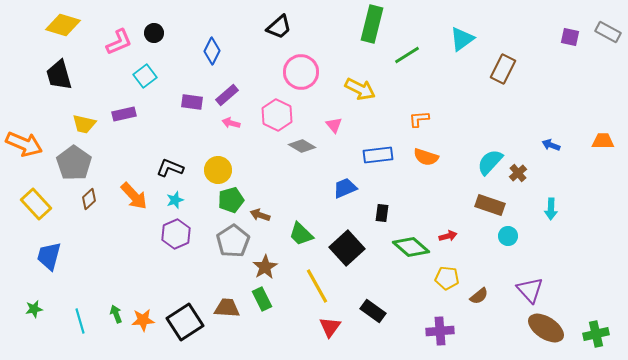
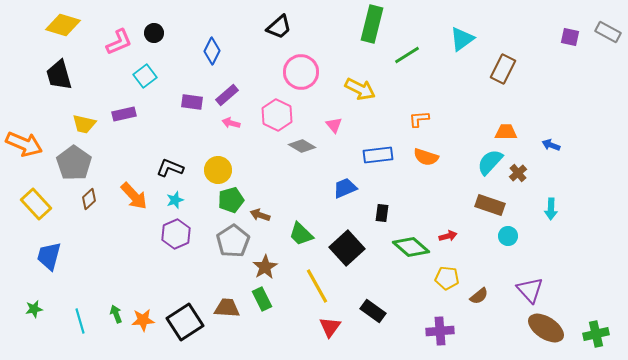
orange trapezoid at (603, 141): moved 97 px left, 9 px up
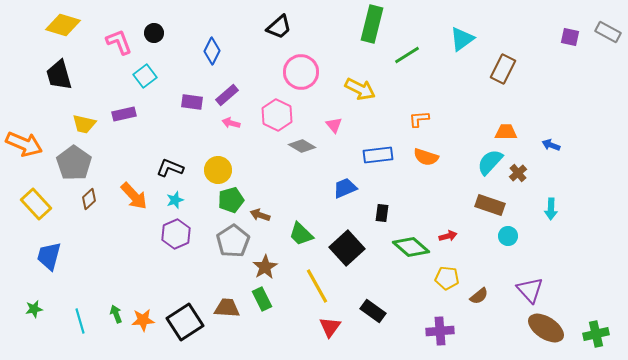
pink L-shape at (119, 42): rotated 88 degrees counterclockwise
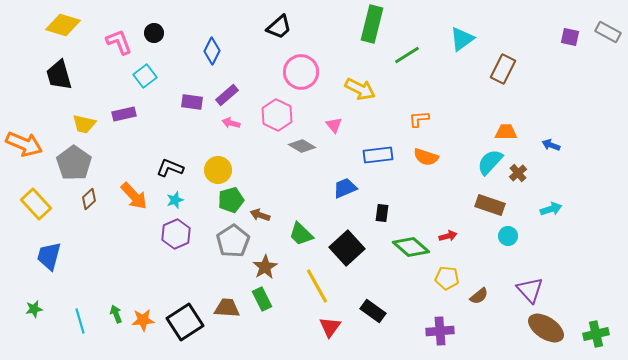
cyan arrow at (551, 209): rotated 110 degrees counterclockwise
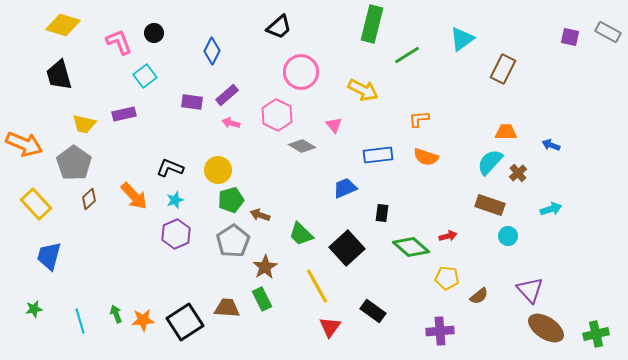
yellow arrow at (360, 89): moved 3 px right, 1 px down
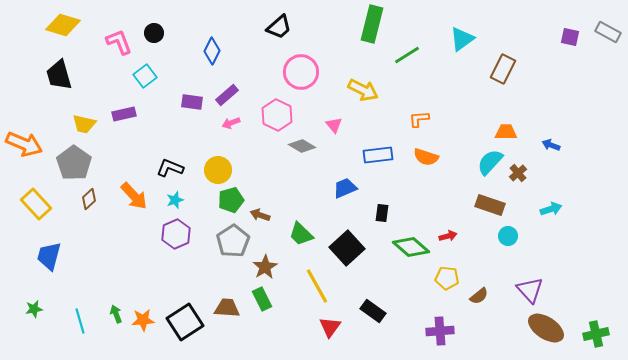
pink arrow at (231, 123): rotated 36 degrees counterclockwise
